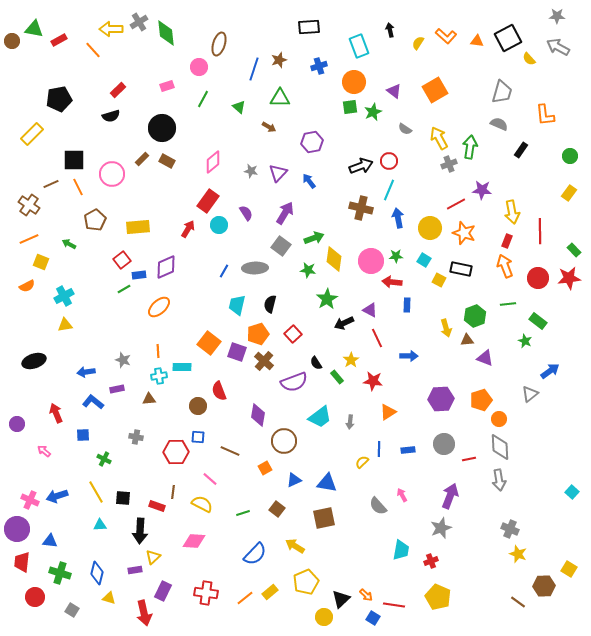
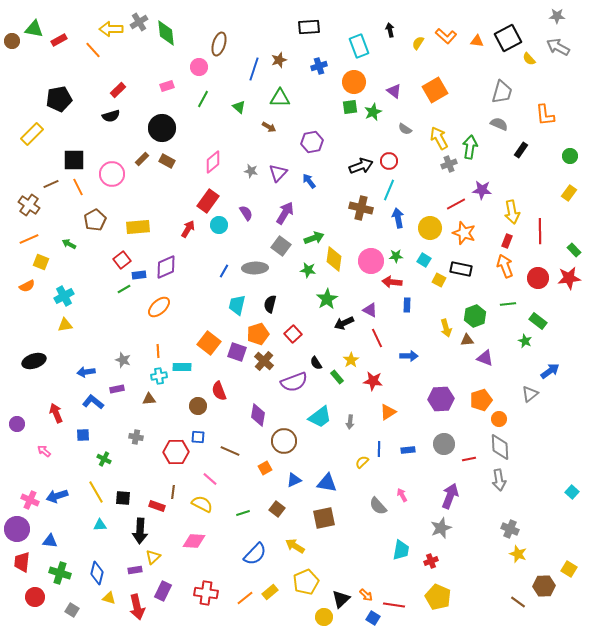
red arrow at (144, 613): moved 7 px left, 6 px up
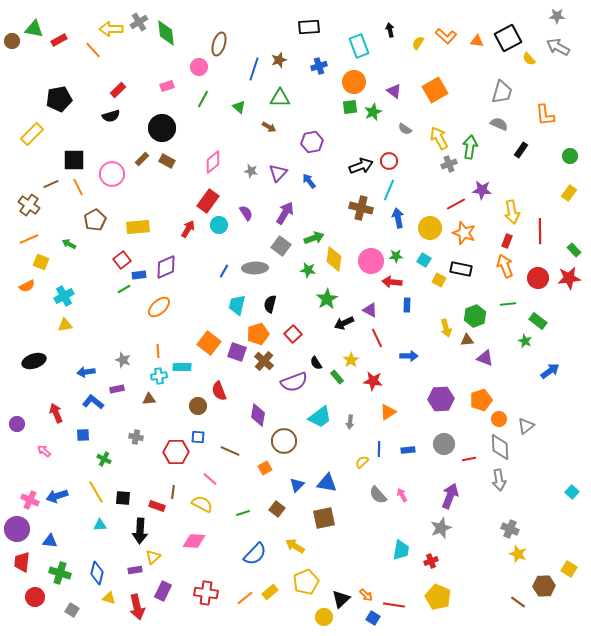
gray triangle at (530, 394): moved 4 px left, 32 px down
blue triangle at (294, 480): moved 3 px right, 5 px down; rotated 21 degrees counterclockwise
gray semicircle at (378, 506): moved 11 px up
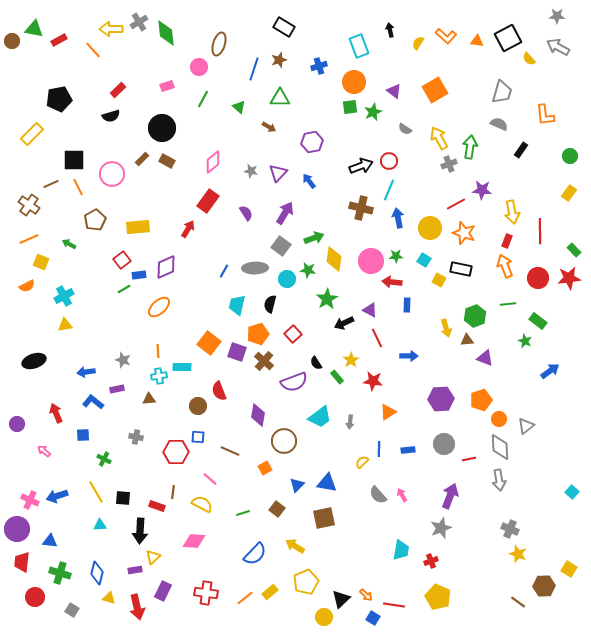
black rectangle at (309, 27): moved 25 px left; rotated 35 degrees clockwise
cyan circle at (219, 225): moved 68 px right, 54 px down
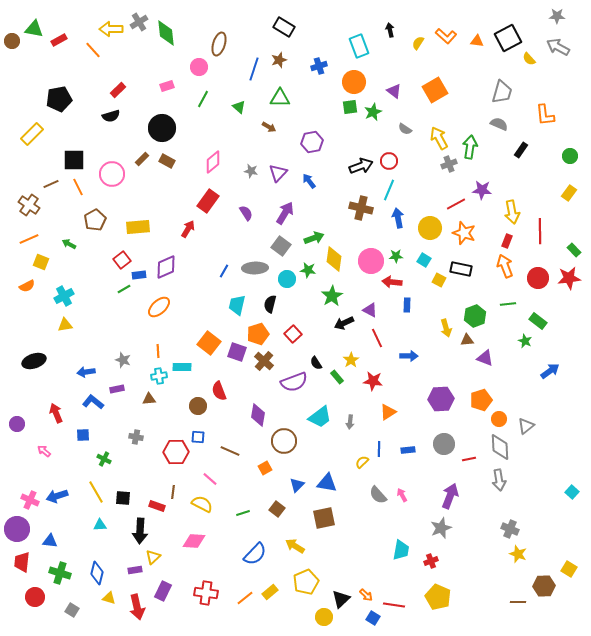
green star at (327, 299): moved 5 px right, 3 px up
brown line at (518, 602): rotated 35 degrees counterclockwise
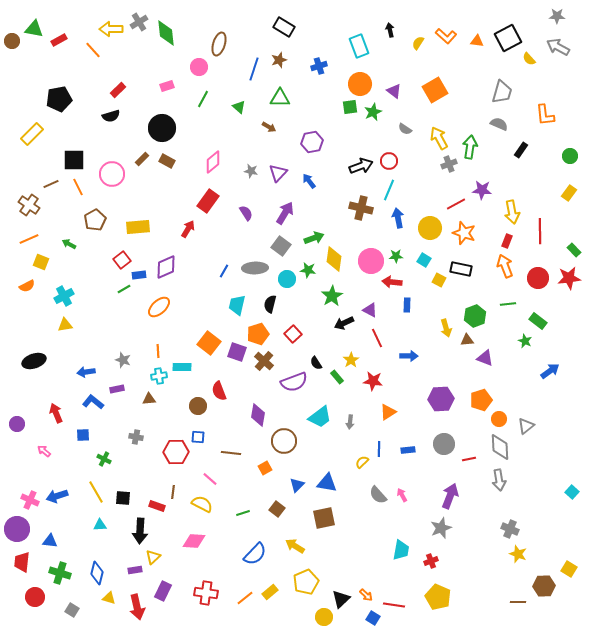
orange circle at (354, 82): moved 6 px right, 2 px down
brown line at (230, 451): moved 1 px right, 2 px down; rotated 18 degrees counterclockwise
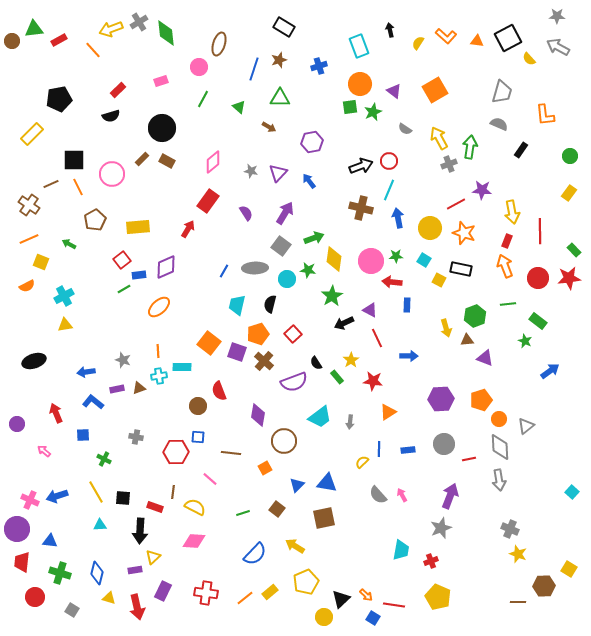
green triangle at (34, 29): rotated 18 degrees counterclockwise
yellow arrow at (111, 29): rotated 20 degrees counterclockwise
pink rectangle at (167, 86): moved 6 px left, 5 px up
brown triangle at (149, 399): moved 10 px left, 11 px up; rotated 16 degrees counterclockwise
yellow semicircle at (202, 504): moved 7 px left, 3 px down
red rectangle at (157, 506): moved 2 px left, 1 px down
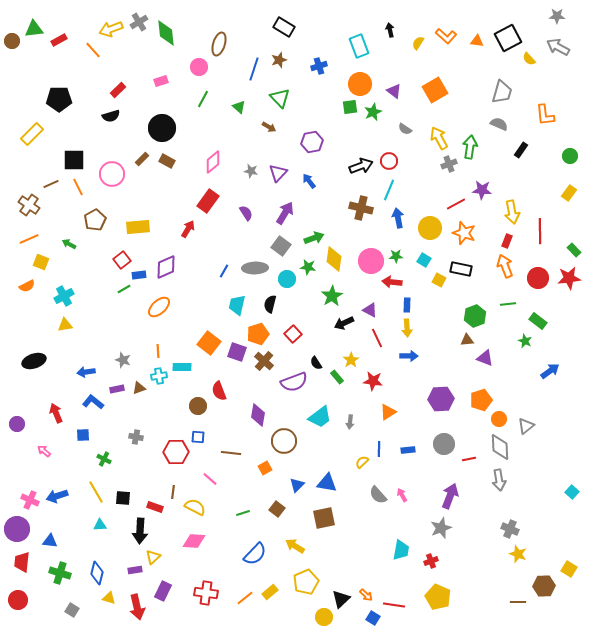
green triangle at (280, 98): rotated 45 degrees clockwise
black pentagon at (59, 99): rotated 10 degrees clockwise
green star at (308, 270): moved 3 px up
yellow arrow at (446, 328): moved 39 px left; rotated 12 degrees clockwise
red circle at (35, 597): moved 17 px left, 3 px down
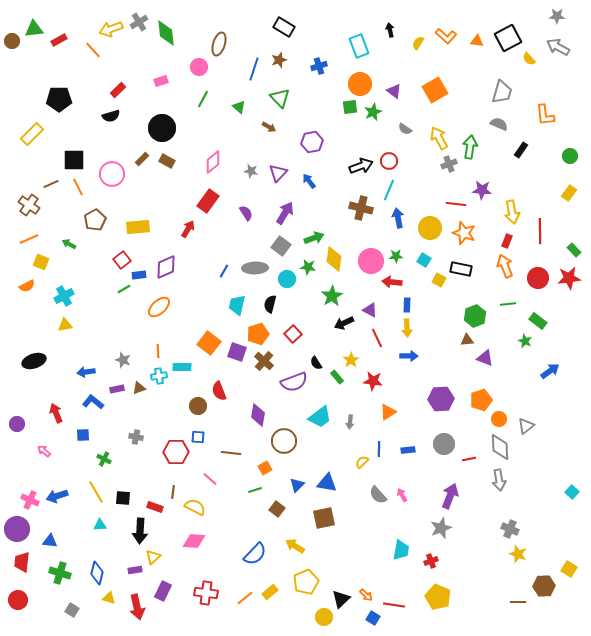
red line at (456, 204): rotated 36 degrees clockwise
green line at (243, 513): moved 12 px right, 23 px up
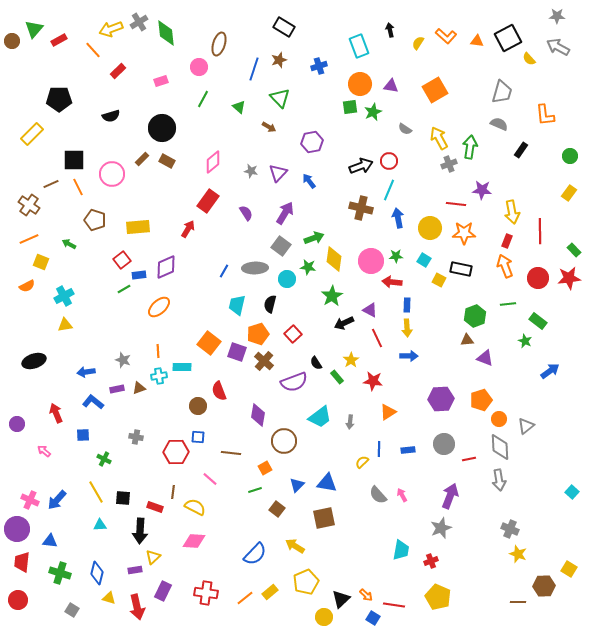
green triangle at (34, 29): rotated 42 degrees counterclockwise
red rectangle at (118, 90): moved 19 px up
purple triangle at (394, 91): moved 3 px left, 5 px up; rotated 28 degrees counterclockwise
brown pentagon at (95, 220): rotated 25 degrees counterclockwise
orange star at (464, 233): rotated 20 degrees counterclockwise
blue arrow at (57, 496): moved 4 px down; rotated 30 degrees counterclockwise
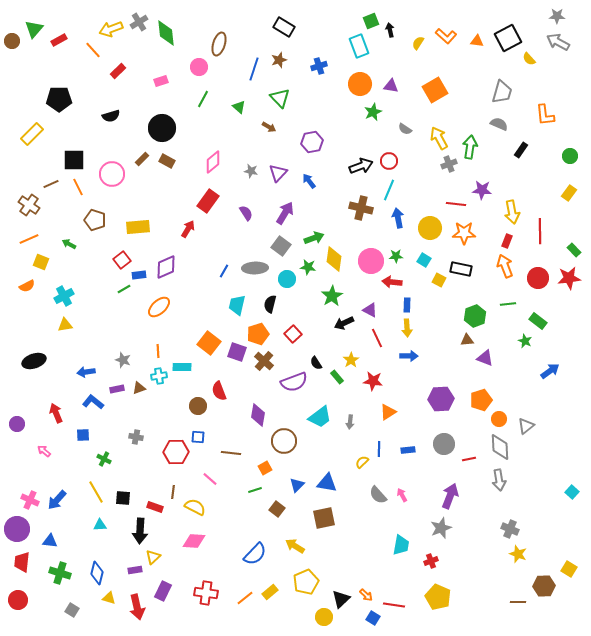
gray arrow at (558, 47): moved 5 px up
green square at (350, 107): moved 21 px right, 86 px up; rotated 14 degrees counterclockwise
cyan trapezoid at (401, 550): moved 5 px up
